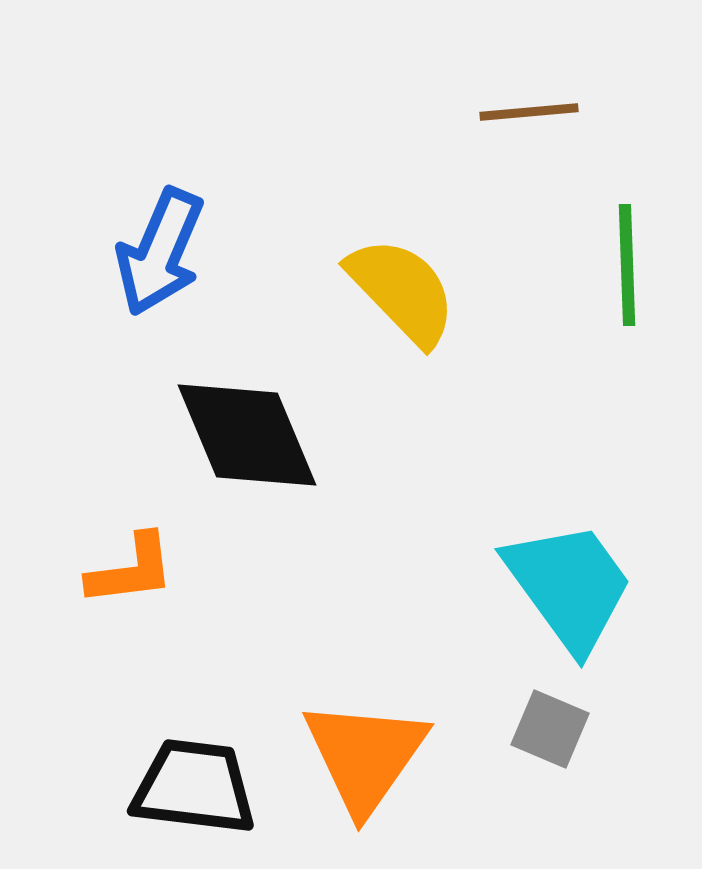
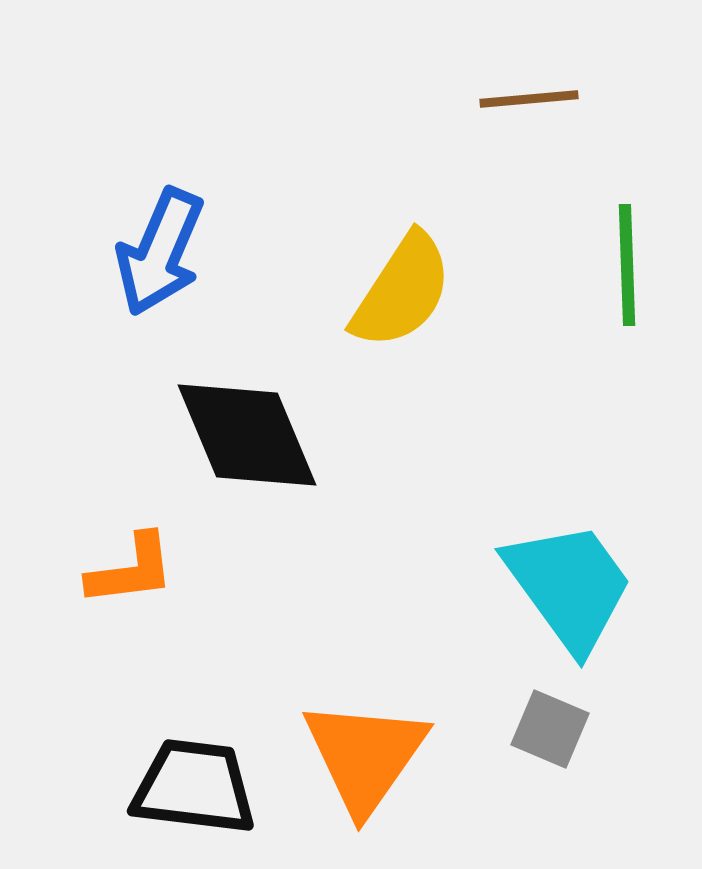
brown line: moved 13 px up
yellow semicircle: rotated 77 degrees clockwise
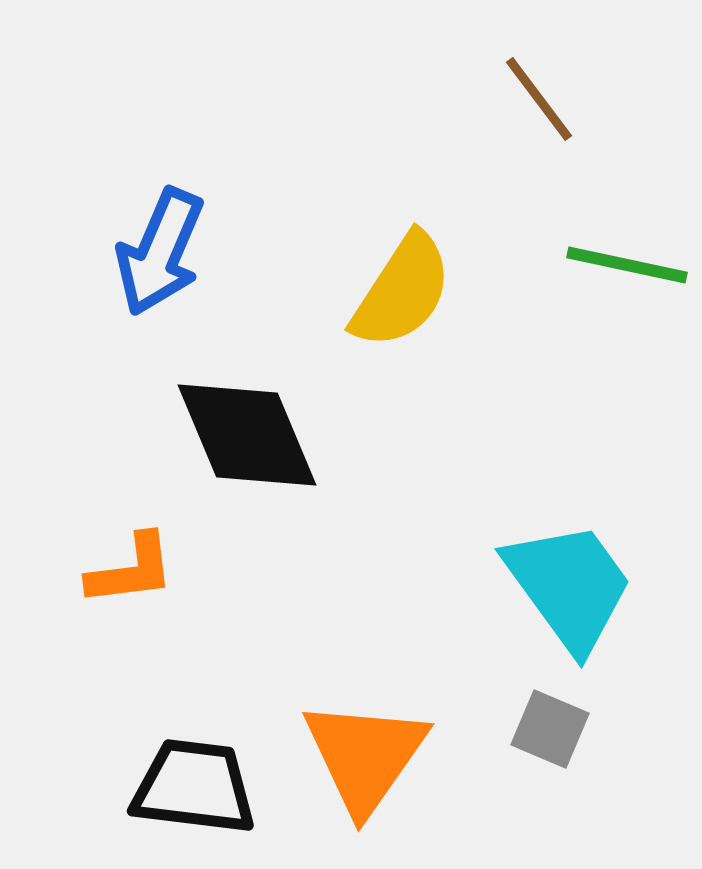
brown line: moved 10 px right; rotated 58 degrees clockwise
green line: rotated 76 degrees counterclockwise
